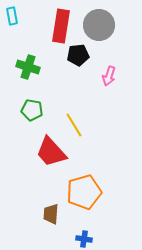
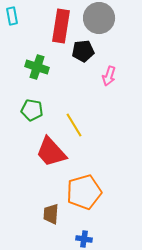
gray circle: moved 7 px up
black pentagon: moved 5 px right, 4 px up
green cross: moved 9 px right
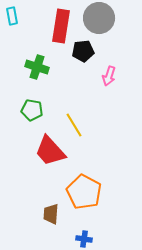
red trapezoid: moved 1 px left, 1 px up
orange pentagon: rotated 28 degrees counterclockwise
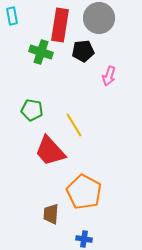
red rectangle: moved 1 px left, 1 px up
green cross: moved 4 px right, 15 px up
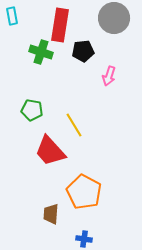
gray circle: moved 15 px right
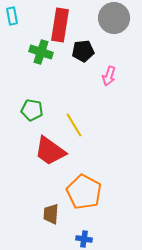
red trapezoid: rotated 12 degrees counterclockwise
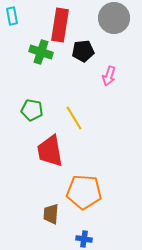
yellow line: moved 7 px up
red trapezoid: rotated 44 degrees clockwise
orange pentagon: rotated 24 degrees counterclockwise
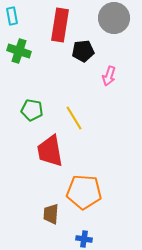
green cross: moved 22 px left, 1 px up
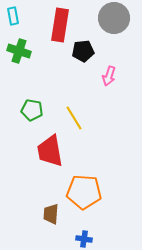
cyan rectangle: moved 1 px right
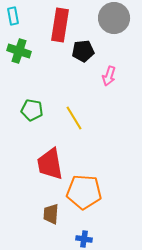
red trapezoid: moved 13 px down
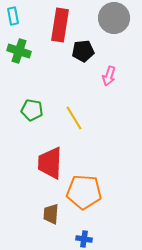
red trapezoid: moved 1 px up; rotated 12 degrees clockwise
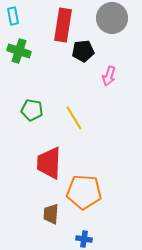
gray circle: moved 2 px left
red rectangle: moved 3 px right
red trapezoid: moved 1 px left
